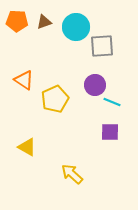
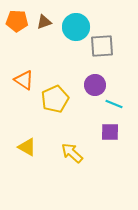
cyan line: moved 2 px right, 2 px down
yellow arrow: moved 21 px up
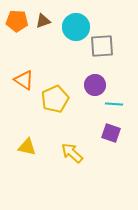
brown triangle: moved 1 px left, 1 px up
cyan line: rotated 18 degrees counterclockwise
purple square: moved 1 px right, 1 px down; rotated 18 degrees clockwise
yellow triangle: rotated 18 degrees counterclockwise
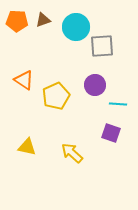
brown triangle: moved 1 px up
yellow pentagon: moved 1 px right, 3 px up
cyan line: moved 4 px right
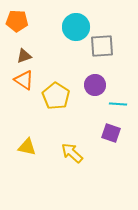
brown triangle: moved 19 px left, 36 px down
yellow pentagon: rotated 16 degrees counterclockwise
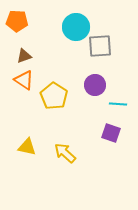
gray square: moved 2 px left
yellow pentagon: moved 2 px left
yellow arrow: moved 7 px left
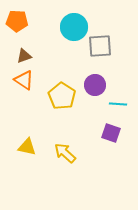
cyan circle: moved 2 px left
yellow pentagon: moved 8 px right
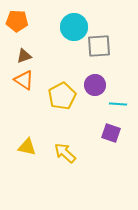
gray square: moved 1 px left
yellow pentagon: rotated 12 degrees clockwise
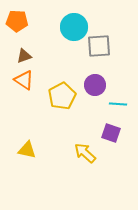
yellow triangle: moved 3 px down
yellow arrow: moved 20 px right
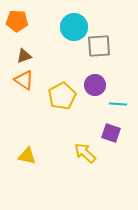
yellow triangle: moved 6 px down
